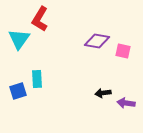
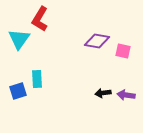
purple arrow: moved 8 px up
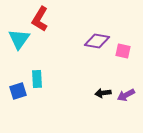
purple arrow: rotated 36 degrees counterclockwise
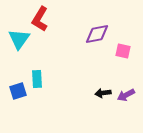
purple diamond: moved 7 px up; rotated 20 degrees counterclockwise
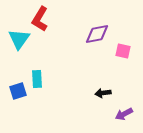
purple arrow: moved 2 px left, 19 px down
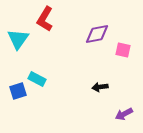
red L-shape: moved 5 px right
cyan triangle: moved 1 px left
pink square: moved 1 px up
cyan rectangle: rotated 60 degrees counterclockwise
black arrow: moved 3 px left, 6 px up
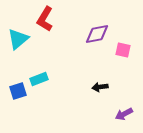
cyan triangle: rotated 15 degrees clockwise
cyan rectangle: moved 2 px right; rotated 48 degrees counterclockwise
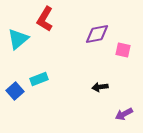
blue square: moved 3 px left; rotated 24 degrees counterclockwise
